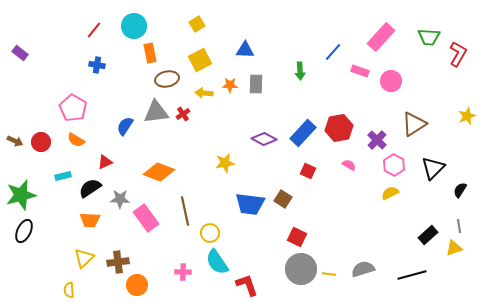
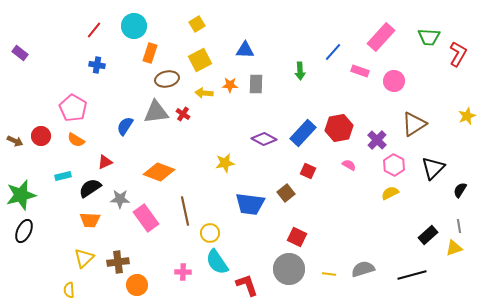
orange rectangle at (150, 53): rotated 30 degrees clockwise
pink circle at (391, 81): moved 3 px right
red cross at (183, 114): rotated 24 degrees counterclockwise
red circle at (41, 142): moved 6 px up
brown square at (283, 199): moved 3 px right, 6 px up; rotated 18 degrees clockwise
gray circle at (301, 269): moved 12 px left
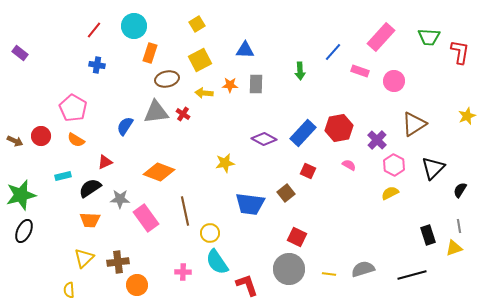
red L-shape at (458, 54): moved 2 px right, 2 px up; rotated 20 degrees counterclockwise
black rectangle at (428, 235): rotated 66 degrees counterclockwise
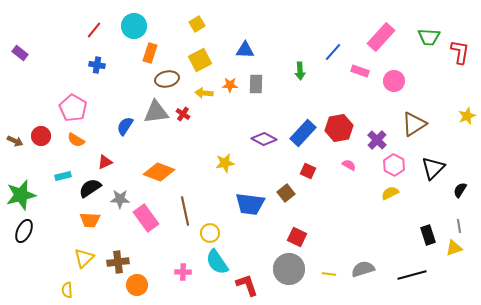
yellow semicircle at (69, 290): moved 2 px left
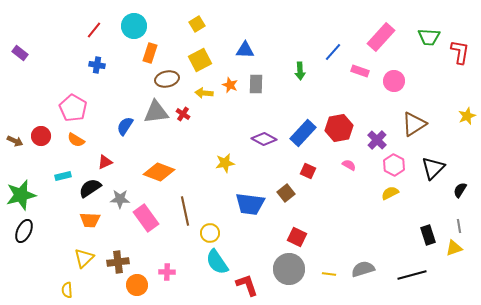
orange star at (230, 85): rotated 21 degrees clockwise
pink cross at (183, 272): moved 16 px left
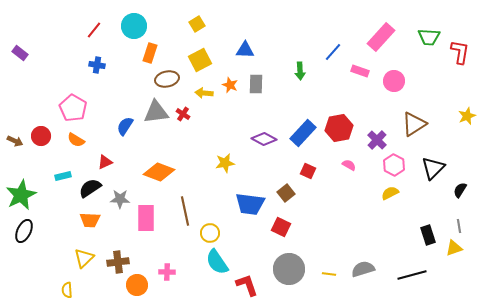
green star at (21, 195): rotated 12 degrees counterclockwise
pink rectangle at (146, 218): rotated 36 degrees clockwise
red square at (297, 237): moved 16 px left, 10 px up
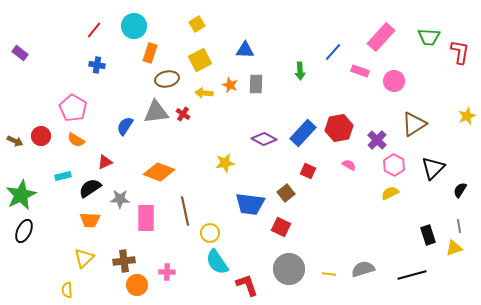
brown cross at (118, 262): moved 6 px right, 1 px up
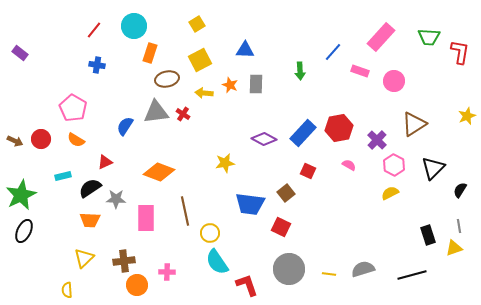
red circle at (41, 136): moved 3 px down
gray star at (120, 199): moved 4 px left
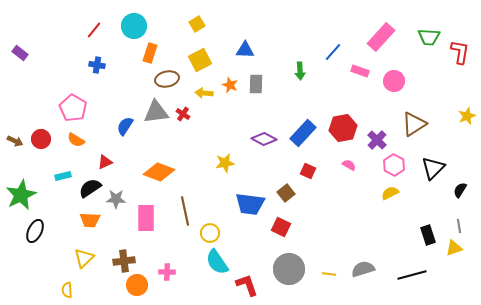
red hexagon at (339, 128): moved 4 px right
black ellipse at (24, 231): moved 11 px right
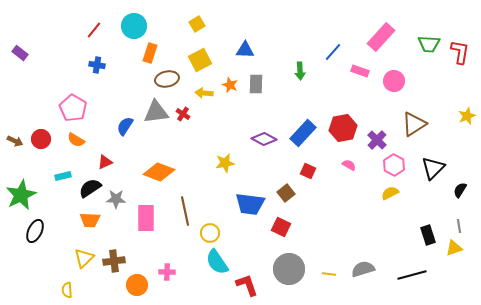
green trapezoid at (429, 37): moved 7 px down
brown cross at (124, 261): moved 10 px left
